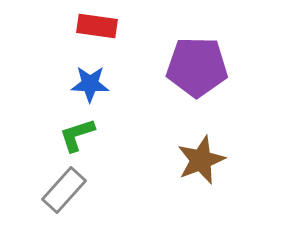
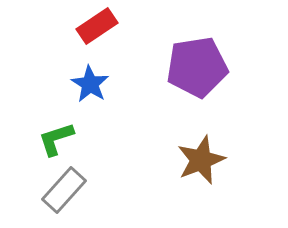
red rectangle: rotated 42 degrees counterclockwise
purple pentagon: rotated 10 degrees counterclockwise
blue star: rotated 30 degrees clockwise
green L-shape: moved 21 px left, 4 px down
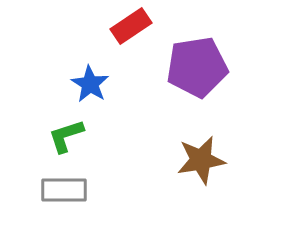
red rectangle: moved 34 px right
green L-shape: moved 10 px right, 3 px up
brown star: rotated 12 degrees clockwise
gray rectangle: rotated 48 degrees clockwise
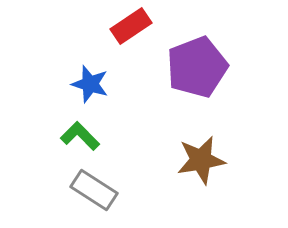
purple pentagon: rotated 12 degrees counterclockwise
blue star: rotated 15 degrees counterclockwise
green L-shape: moved 14 px right; rotated 63 degrees clockwise
gray rectangle: moved 30 px right; rotated 33 degrees clockwise
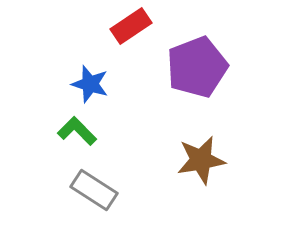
green L-shape: moved 3 px left, 5 px up
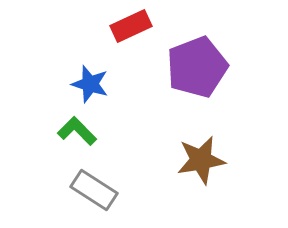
red rectangle: rotated 9 degrees clockwise
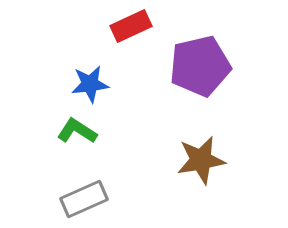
purple pentagon: moved 3 px right, 1 px up; rotated 8 degrees clockwise
blue star: rotated 24 degrees counterclockwise
green L-shape: rotated 12 degrees counterclockwise
gray rectangle: moved 10 px left, 9 px down; rotated 57 degrees counterclockwise
